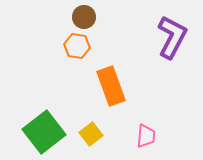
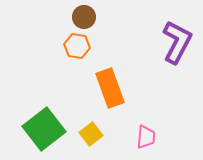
purple L-shape: moved 5 px right, 5 px down
orange rectangle: moved 1 px left, 2 px down
green square: moved 3 px up
pink trapezoid: moved 1 px down
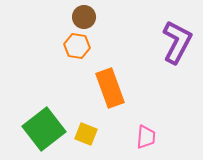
yellow square: moved 5 px left; rotated 30 degrees counterclockwise
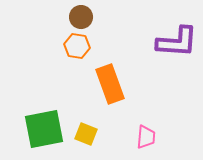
brown circle: moved 3 px left
purple L-shape: rotated 66 degrees clockwise
orange rectangle: moved 4 px up
green square: rotated 27 degrees clockwise
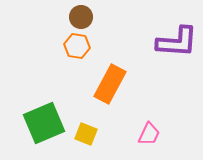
orange rectangle: rotated 48 degrees clockwise
green square: moved 6 px up; rotated 12 degrees counterclockwise
pink trapezoid: moved 3 px right, 3 px up; rotated 20 degrees clockwise
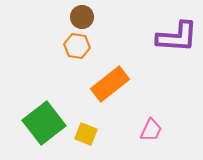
brown circle: moved 1 px right
purple L-shape: moved 5 px up
orange rectangle: rotated 24 degrees clockwise
green square: rotated 15 degrees counterclockwise
pink trapezoid: moved 2 px right, 4 px up
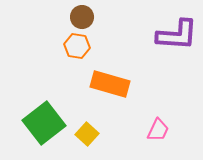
purple L-shape: moved 2 px up
orange rectangle: rotated 54 degrees clockwise
pink trapezoid: moved 7 px right
yellow square: moved 1 px right; rotated 20 degrees clockwise
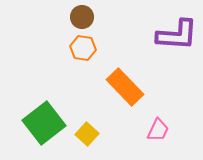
orange hexagon: moved 6 px right, 2 px down
orange rectangle: moved 15 px right, 3 px down; rotated 30 degrees clockwise
